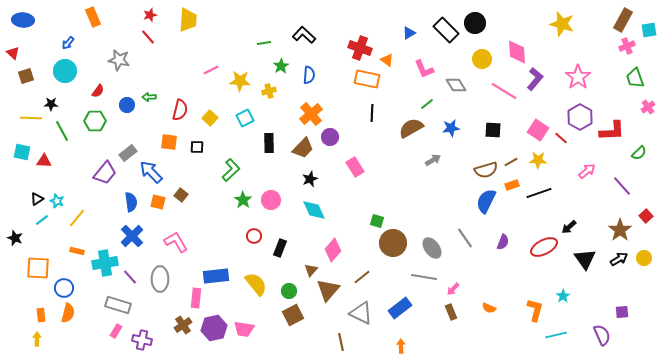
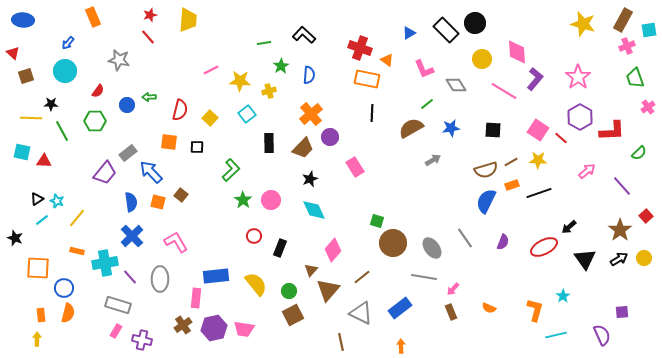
yellow star at (562, 24): moved 21 px right
cyan square at (245, 118): moved 2 px right, 4 px up; rotated 12 degrees counterclockwise
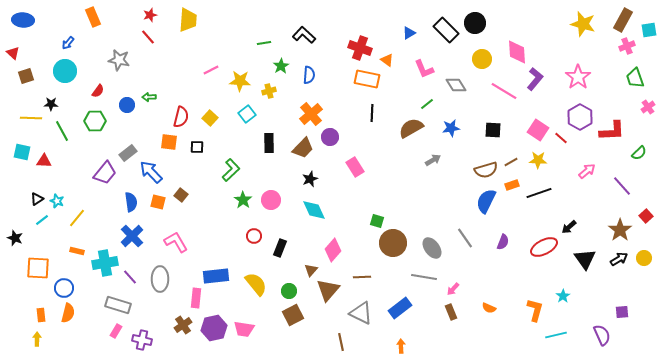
red semicircle at (180, 110): moved 1 px right, 7 px down
brown line at (362, 277): rotated 36 degrees clockwise
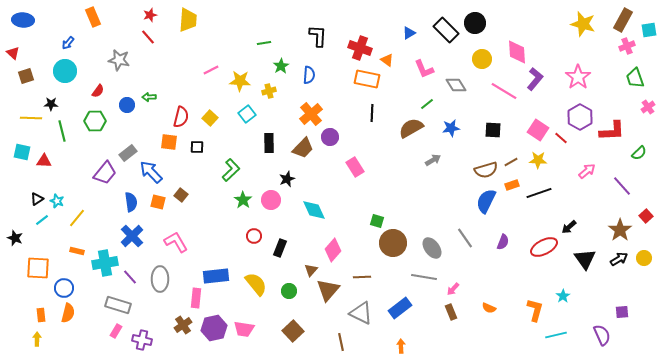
black L-shape at (304, 35): moved 14 px right, 1 px down; rotated 50 degrees clockwise
green line at (62, 131): rotated 15 degrees clockwise
black star at (310, 179): moved 23 px left
brown square at (293, 315): moved 16 px down; rotated 15 degrees counterclockwise
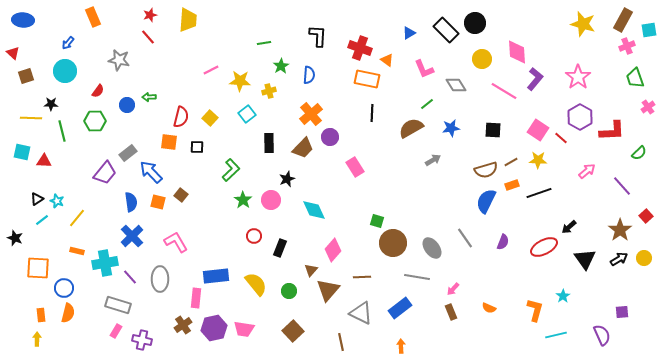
gray line at (424, 277): moved 7 px left
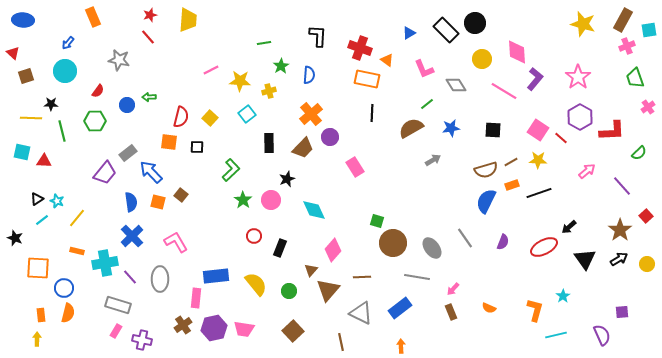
yellow circle at (644, 258): moved 3 px right, 6 px down
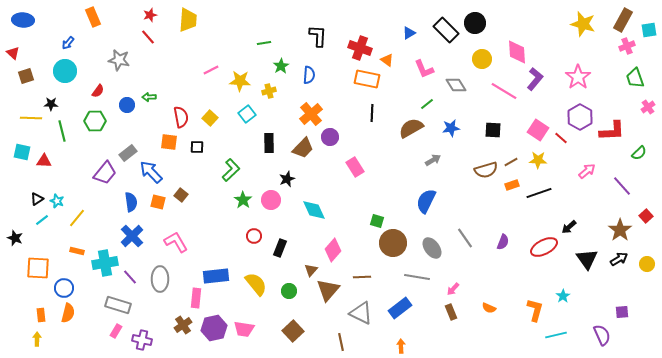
red semicircle at (181, 117): rotated 25 degrees counterclockwise
blue semicircle at (486, 201): moved 60 px left
black triangle at (585, 259): moved 2 px right
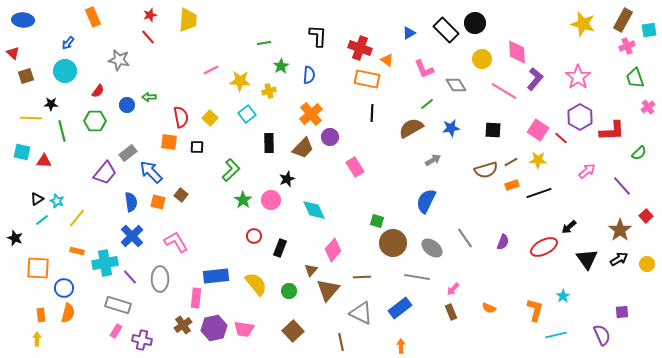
gray ellipse at (432, 248): rotated 15 degrees counterclockwise
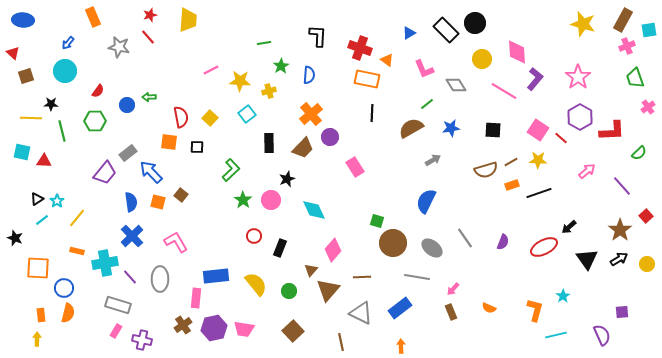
gray star at (119, 60): moved 13 px up
cyan star at (57, 201): rotated 16 degrees clockwise
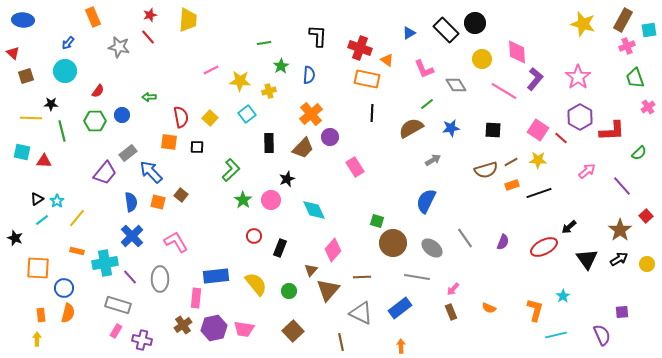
blue circle at (127, 105): moved 5 px left, 10 px down
